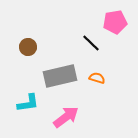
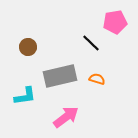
orange semicircle: moved 1 px down
cyan L-shape: moved 3 px left, 7 px up
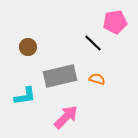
black line: moved 2 px right
pink arrow: rotated 8 degrees counterclockwise
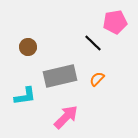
orange semicircle: rotated 63 degrees counterclockwise
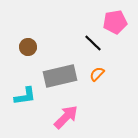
orange semicircle: moved 5 px up
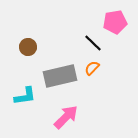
orange semicircle: moved 5 px left, 6 px up
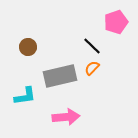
pink pentagon: moved 1 px right; rotated 10 degrees counterclockwise
black line: moved 1 px left, 3 px down
pink arrow: rotated 40 degrees clockwise
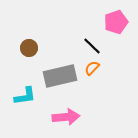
brown circle: moved 1 px right, 1 px down
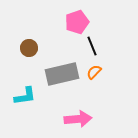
pink pentagon: moved 39 px left
black line: rotated 24 degrees clockwise
orange semicircle: moved 2 px right, 4 px down
gray rectangle: moved 2 px right, 2 px up
pink arrow: moved 12 px right, 2 px down
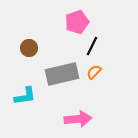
black line: rotated 48 degrees clockwise
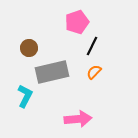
gray rectangle: moved 10 px left, 2 px up
cyan L-shape: rotated 55 degrees counterclockwise
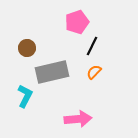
brown circle: moved 2 px left
